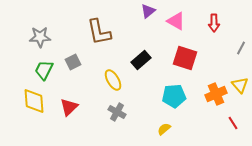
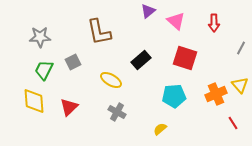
pink triangle: rotated 12 degrees clockwise
yellow ellipse: moved 2 px left; rotated 30 degrees counterclockwise
yellow semicircle: moved 4 px left
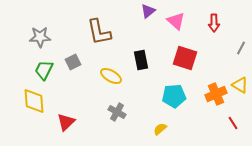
black rectangle: rotated 60 degrees counterclockwise
yellow ellipse: moved 4 px up
yellow triangle: rotated 18 degrees counterclockwise
red triangle: moved 3 px left, 15 px down
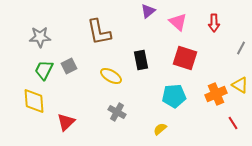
pink triangle: moved 2 px right, 1 px down
gray square: moved 4 px left, 4 px down
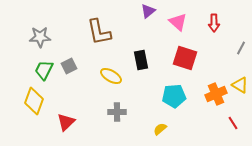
yellow diamond: rotated 24 degrees clockwise
gray cross: rotated 30 degrees counterclockwise
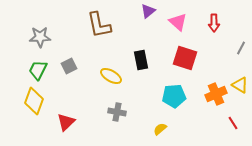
brown L-shape: moved 7 px up
green trapezoid: moved 6 px left
gray cross: rotated 12 degrees clockwise
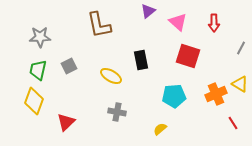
red square: moved 3 px right, 2 px up
green trapezoid: rotated 15 degrees counterclockwise
yellow triangle: moved 1 px up
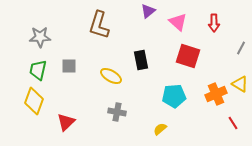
brown L-shape: rotated 28 degrees clockwise
gray square: rotated 28 degrees clockwise
